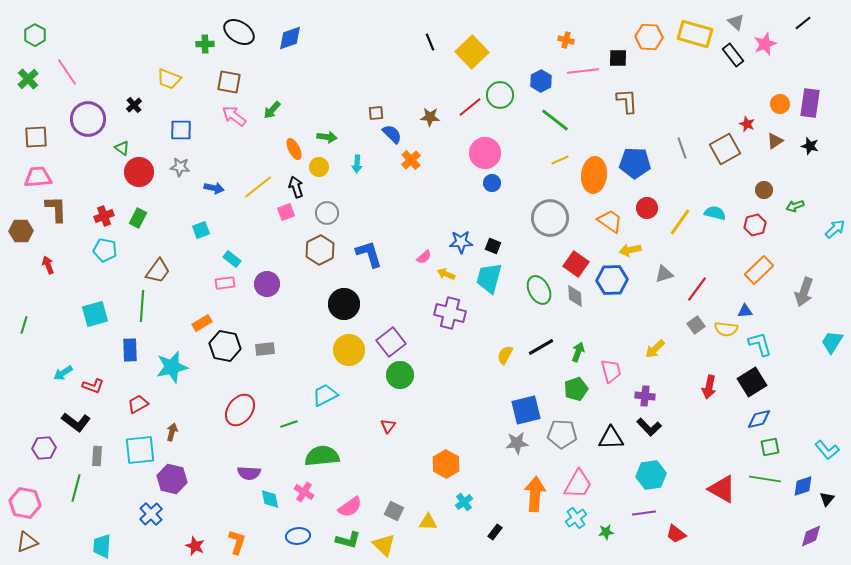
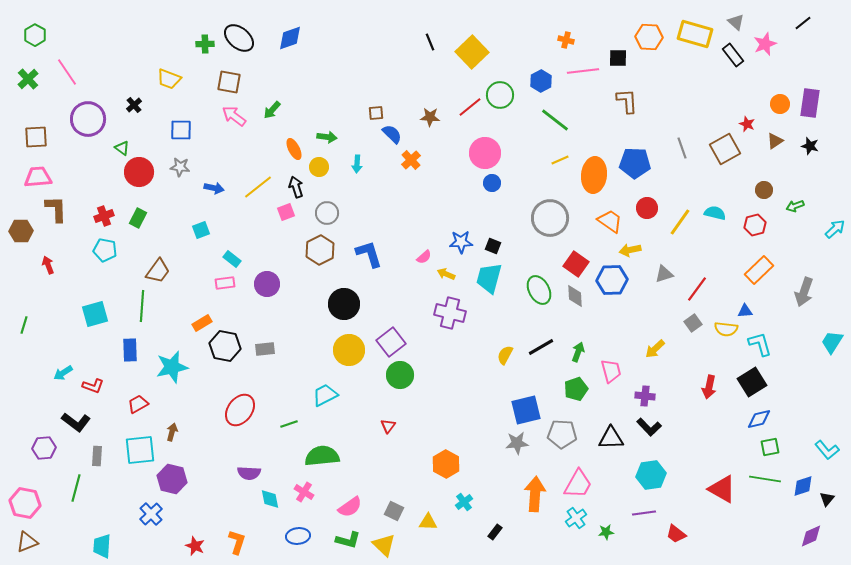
black ellipse at (239, 32): moved 6 px down; rotated 8 degrees clockwise
gray square at (696, 325): moved 3 px left, 2 px up
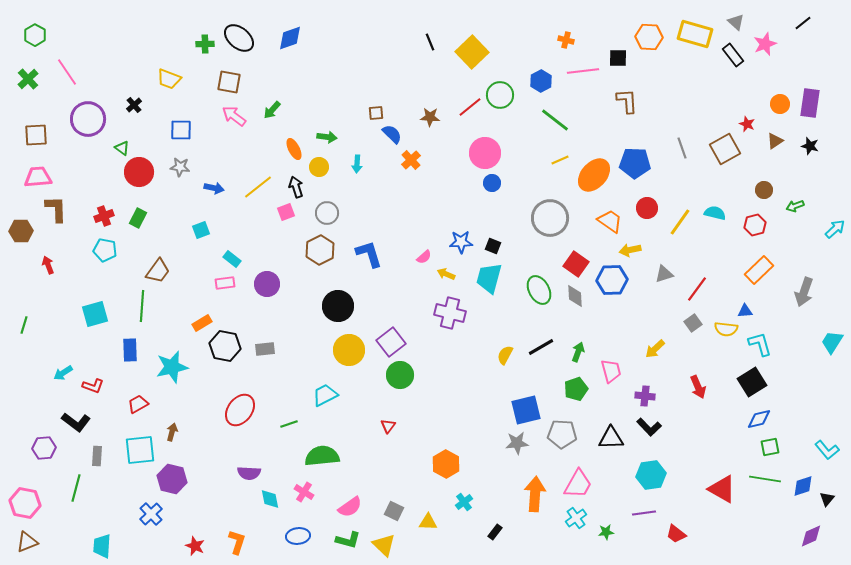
brown square at (36, 137): moved 2 px up
orange ellipse at (594, 175): rotated 36 degrees clockwise
black circle at (344, 304): moved 6 px left, 2 px down
red arrow at (709, 387): moved 11 px left; rotated 35 degrees counterclockwise
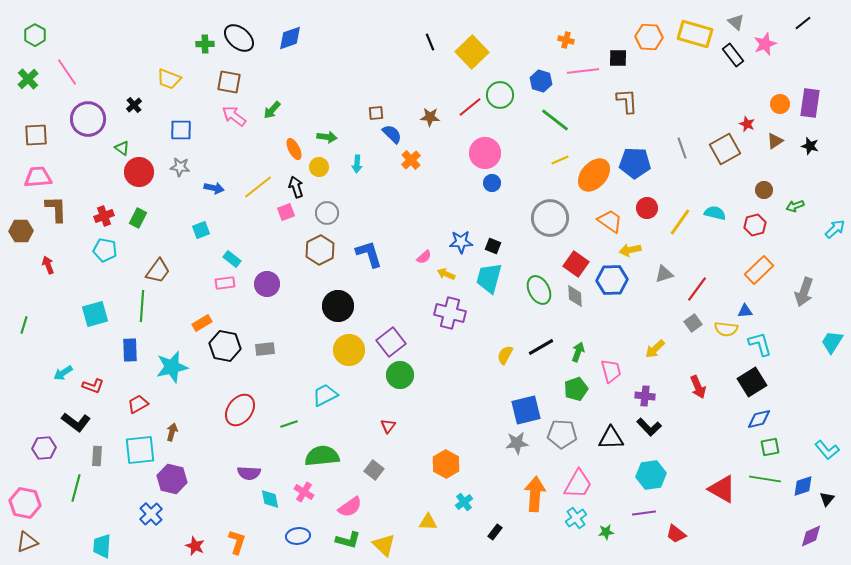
blue hexagon at (541, 81): rotated 15 degrees counterclockwise
gray square at (394, 511): moved 20 px left, 41 px up; rotated 12 degrees clockwise
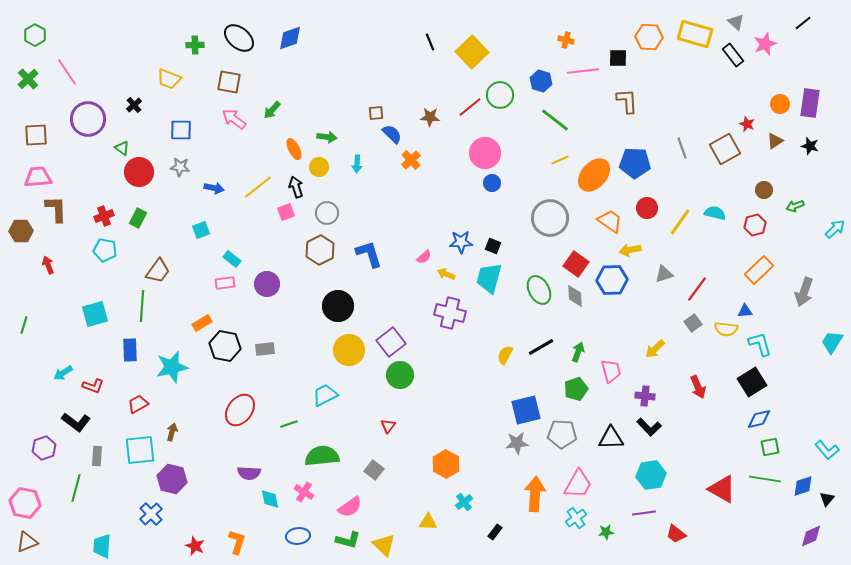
green cross at (205, 44): moved 10 px left, 1 px down
pink arrow at (234, 116): moved 3 px down
purple hexagon at (44, 448): rotated 15 degrees counterclockwise
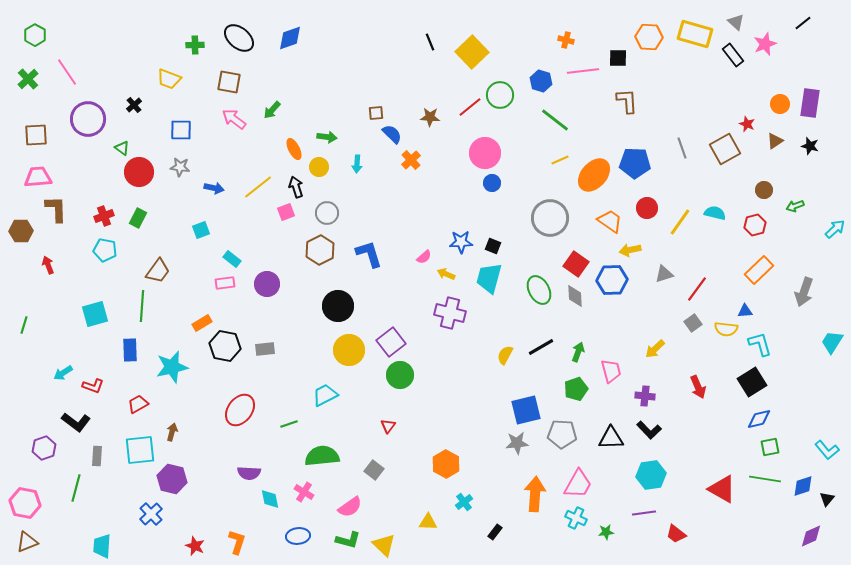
black L-shape at (649, 427): moved 3 px down
cyan cross at (576, 518): rotated 30 degrees counterclockwise
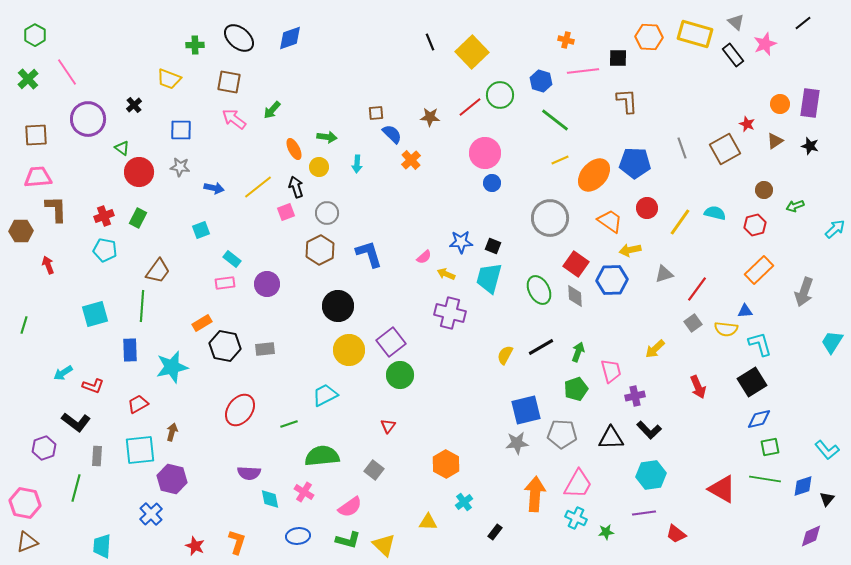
purple cross at (645, 396): moved 10 px left; rotated 18 degrees counterclockwise
